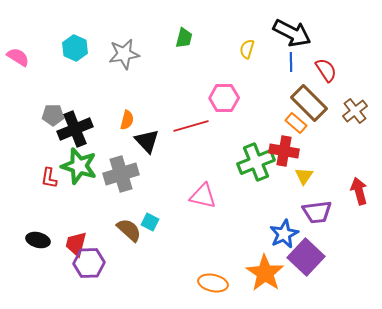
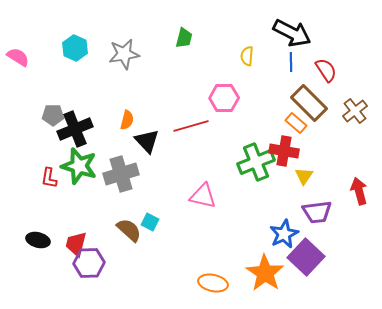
yellow semicircle: moved 7 px down; rotated 12 degrees counterclockwise
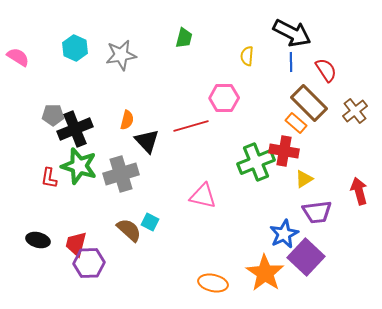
gray star: moved 3 px left, 1 px down
yellow triangle: moved 3 px down; rotated 24 degrees clockwise
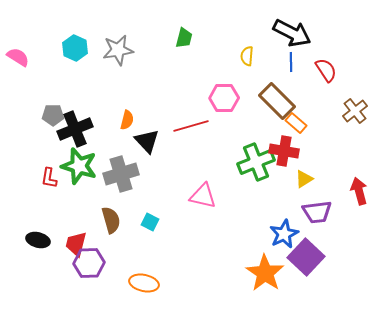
gray star: moved 3 px left, 5 px up
brown rectangle: moved 32 px left, 2 px up
brown semicircle: moved 18 px left, 10 px up; rotated 32 degrees clockwise
orange ellipse: moved 69 px left
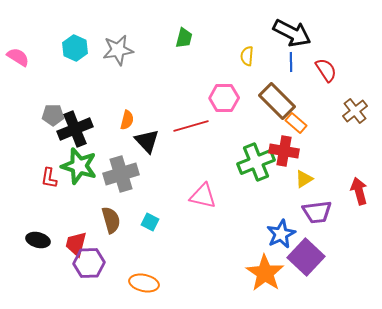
blue star: moved 3 px left
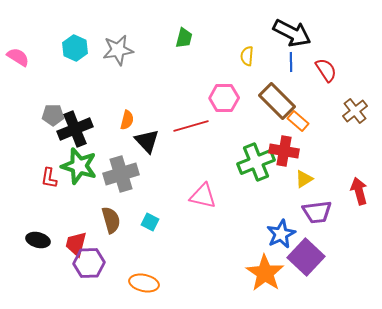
orange rectangle: moved 2 px right, 2 px up
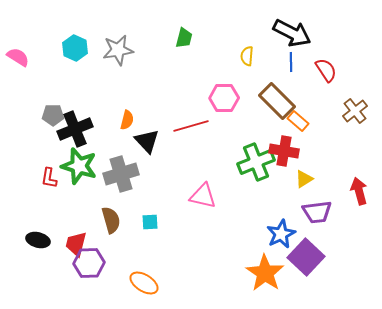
cyan square: rotated 30 degrees counterclockwise
orange ellipse: rotated 20 degrees clockwise
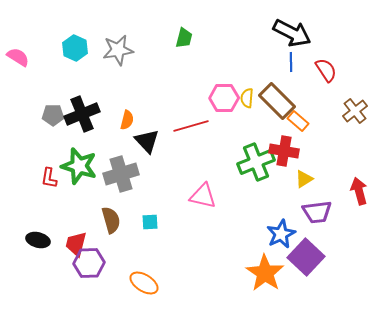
yellow semicircle: moved 42 px down
black cross: moved 7 px right, 15 px up
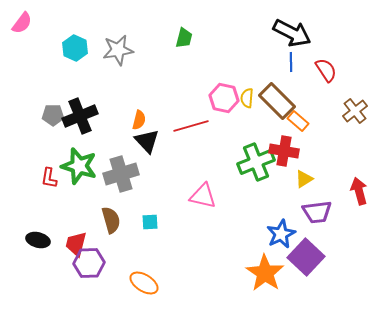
pink semicircle: moved 4 px right, 34 px up; rotated 95 degrees clockwise
pink hexagon: rotated 12 degrees clockwise
black cross: moved 2 px left, 2 px down
orange semicircle: moved 12 px right
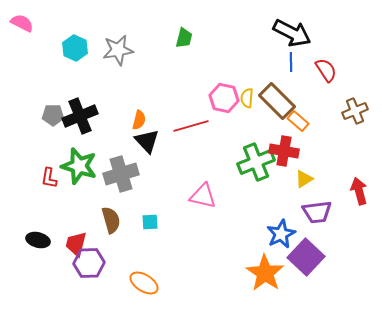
pink semicircle: rotated 100 degrees counterclockwise
brown cross: rotated 15 degrees clockwise
